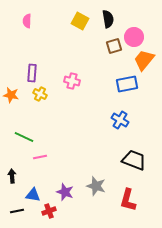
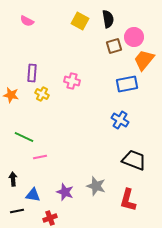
pink semicircle: rotated 64 degrees counterclockwise
yellow cross: moved 2 px right
black arrow: moved 1 px right, 3 px down
red cross: moved 1 px right, 7 px down
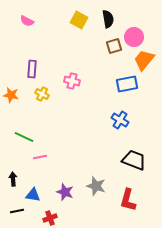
yellow square: moved 1 px left, 1 px up
purple rectangle: moved 4 px up
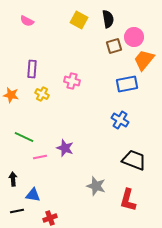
purple star: moved 44 px up
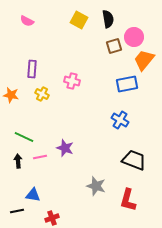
black arrow: moved 5 px right, 18 px up
red cross: moved 2 px right
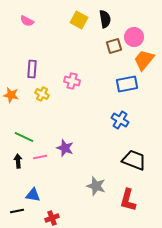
black semicircle: moved 3 px left
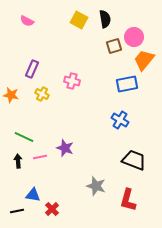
purple rectangle: rotated 18 degrees clockwise
red cross: moved 9 px up; rotated 24 degrees counterclockwise
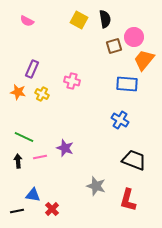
blue rectangle: rotated 15 degrees clockwise
orange star: moved 7 px right, 3 px up
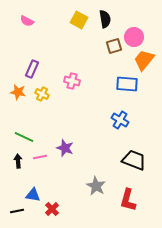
gray star: rotated 12 degrees clockwise
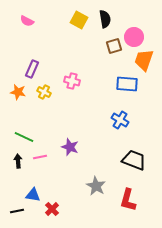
orange trapezoid: rotated 20 degrees counterclockwise
yellow cross: moved 2 px right, 2 px up
purple star: moved 5 px right, 1 px up
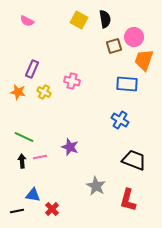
black arrow: moved 4 px right
